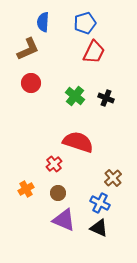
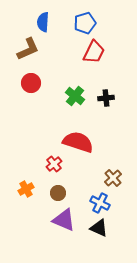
black cross: rotated 28 degrees counterclockwise
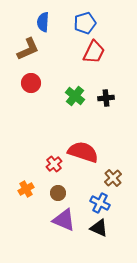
red semicircle: moved 5 px right, 10 px down
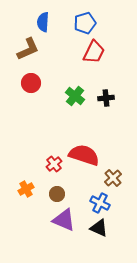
red semicircle: moved 1 px right, 3 px down
brown circle: moved 1 px left, 1 px down
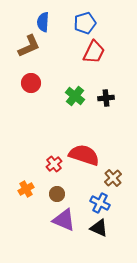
brown L-shape: moved 1 px right, 3 px up
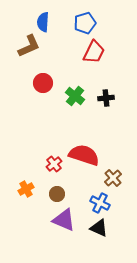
red circle: moved 12 px right
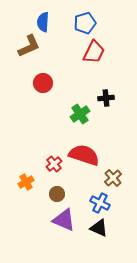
green cross: moved 5 px right, 18 px down; rotated 18 degrees clockwise
orange cross: moved 7 px up
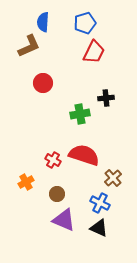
green cross: rotated 24 degrees clockwise
red cross: moved 1 px left, 4 px up; rotated 21 degrees counterclockwise
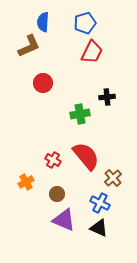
red trapezoid: moved 2 px left
black cross: moved 1 px right, 1 px up
red semicircle: moved 2 px right, 1 px down; rotated 32 degrees clockwise
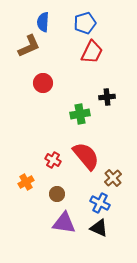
purple triangle: moved 3 px down; rotated 15 degrees counterclockwise
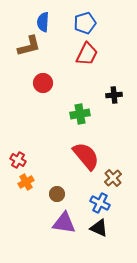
brown L-shape: rotated 10 degrees clockwise
red trapezoid: moved 5 px left, 2 px down
black cross: moved 7 px right, 2 px up
red cross: moved 35 px left
